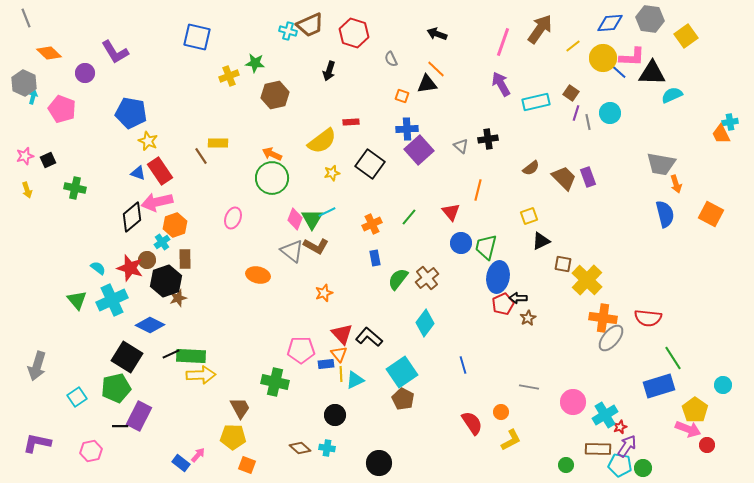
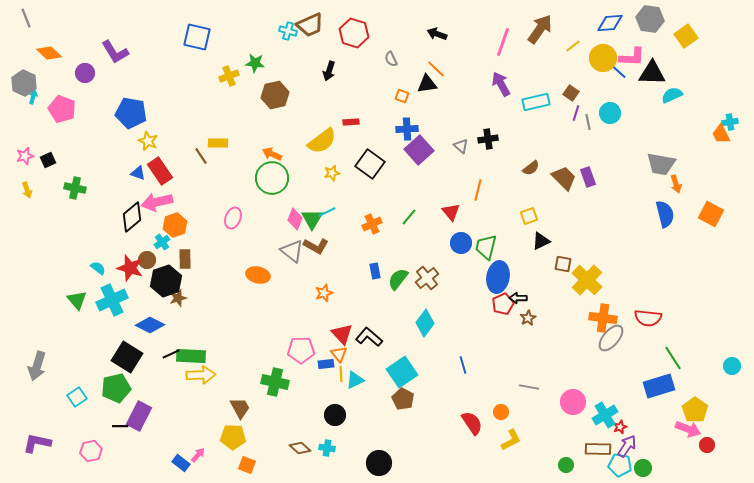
blue rectangle at (375, 258): moved 13 px down
cyan circle at (723, 385): moved 9 px right, 19 px up
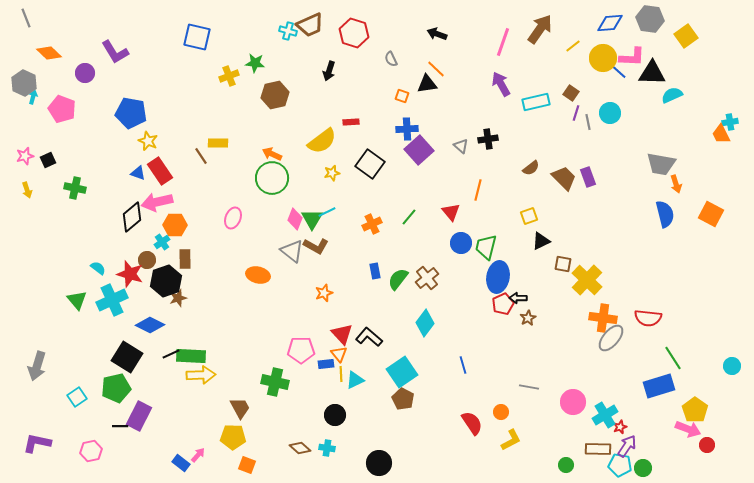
orange hexagon at (175, 225): rotated 20 degrees clockwise
red star at (130, 268): moved 6 px down
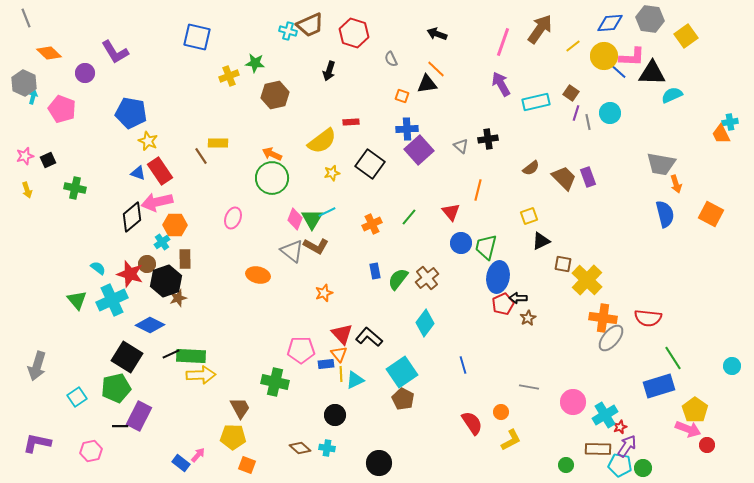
yellow circle at (603, 58): moved 1 px right, 2 px up
brown circle at (147, 260): moved 4 px down
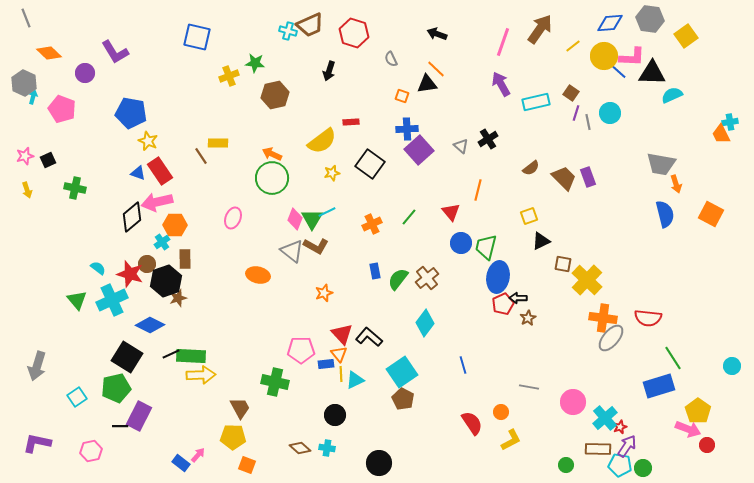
black cross at (488, 139): rotated 24 degrees counterclockwise
yellow pentagon at (695, 410): moved 3 px right, 1 px down
cyan cross at (605, 415): moved 3 px down; rotated 10 degrees counterclockwise
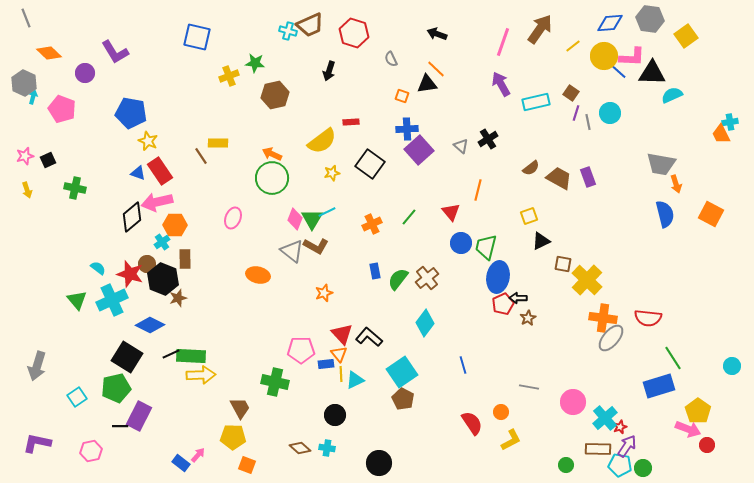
brown trapezoid at (564, 178): moved 5 px left; rotated 16 degrees counterclockwise
black hexagon at (166, 281): moved 3 px left, 2 px up; rotated 20 degrees counterclockwise
